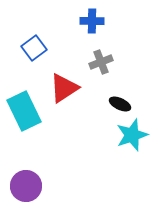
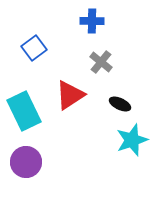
gray cross: rotated 30 degrees counterclockwise
red triangle: moved 6 px right, 7 px down
cyan star: moved 5 px down
purple circle: moved 24 px up
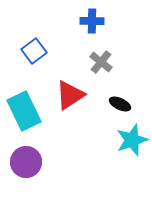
blue square: moved 3 px down
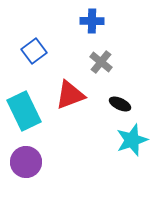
red triangle: rotated 12 degrees clockwise
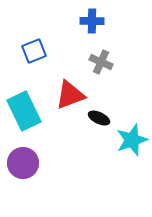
blue square: rotated 15 degrees clockwise
gray cross: rotated 15 degrees counterclockwise
black ellipse: moved 21 px left, 14 px down
purple circle: moved 3 px left, 1 px down
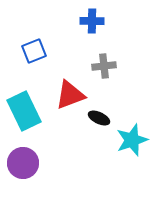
gray cross: moved 3 px right, 4 px down; rotated 30 degrees counterclockwise
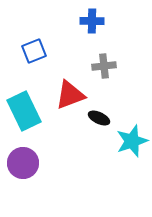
cyan star: moved 1 px down
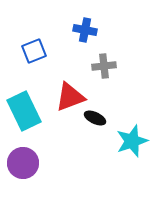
blue cross: moved 7 px left, 9 px down; rotated 10 degrees clockwise
red triangle: moved 2 px down
black ellipse: moved 4 px left
